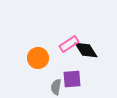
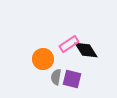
orange circle: moved 5 px right, 1 px down
purple square: rotated 18 degrees clockwise
gray semicircle: moved 10 px up
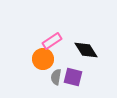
pink rectangle: moved 17 px left, 3 px up
purple square: moved 1 px right, 2 px up
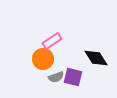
black diamond: moved 10 px right, 8 px down
gray semicircle: rotated 119 degrees counterclockwise
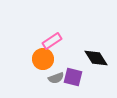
gray semicircle: moved 1 px down
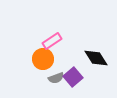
purple square: rotated 36 degrees clockwise
